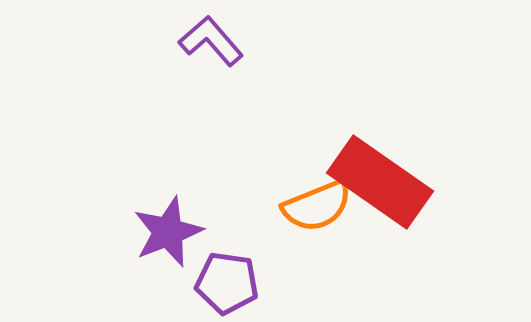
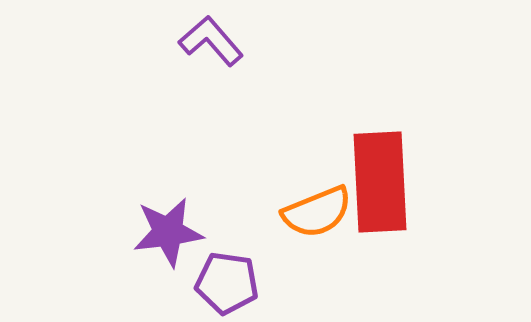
red rectangle: rotated 52 degrees clockwise
orange semicircle: moved 6 px down
purple star: rotated 14 degrees clockwise
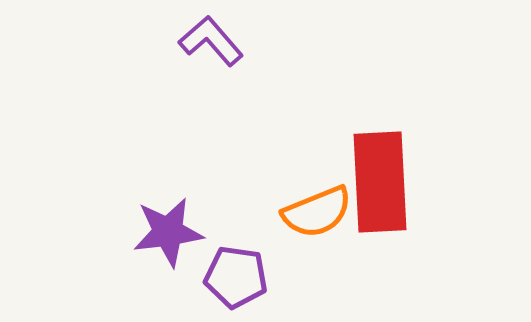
purple pentagon: moved 9 px right, 6 px up
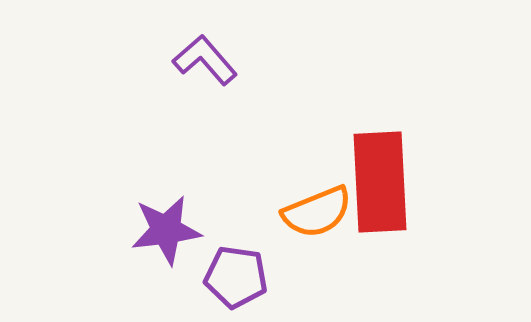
purple L-shape: moved 6 px left, 19 px down
purple star: moved 2 px left, 2 px up
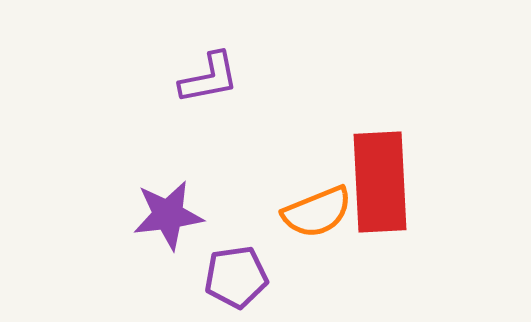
purple L-shape: moved 4 px right, 18 px down; rotated 120 degrees clockwise
purple star: moved 2 px right, 15 px up
purple pentagon: rotated 16 degrees counterclockwise
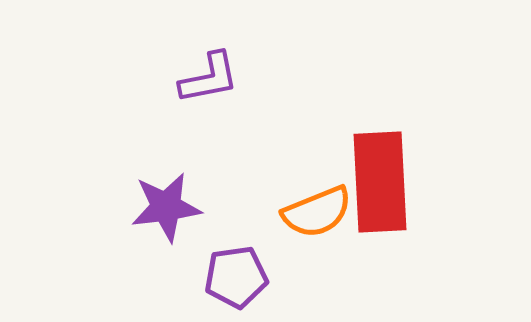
purple star: moved 2 px left, 8 px up
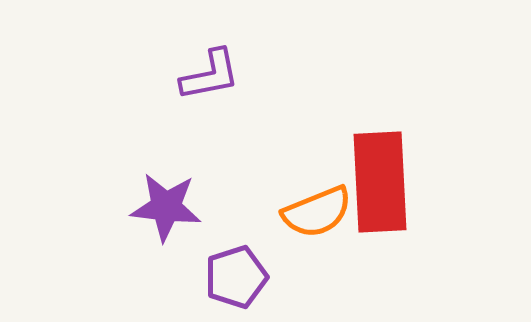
purple L-shape: moved 1 px right, 3 px up
purple star: rotated 14 degrees clockwise
purple pentagon: rotated 10 degrees counterclockwise
